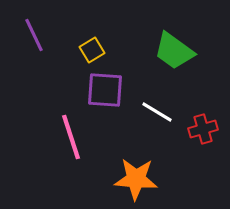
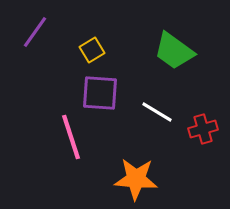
purple line: moved 1 px right, 3 px up; rotated 60 degrees clockwise
purple square: moved 5 px left, 3 px down
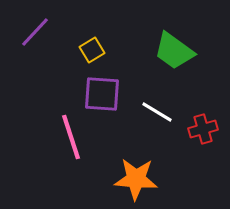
purple line: rotated 8 degrees clockwise
purple square: moved 2 px right, 1 px down
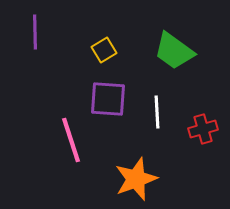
purple line: rotated 44 degrees counterclockwise
yellow square: moved 12 px right
purple square: moved 6 px right, 5 px down
white line: rotated 56 degrees clockwise
pink line: moved 3 px down
orange star: rotated 24 degrees counterclockwise
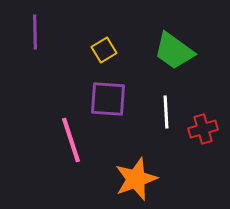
white line: moved 9 px right
